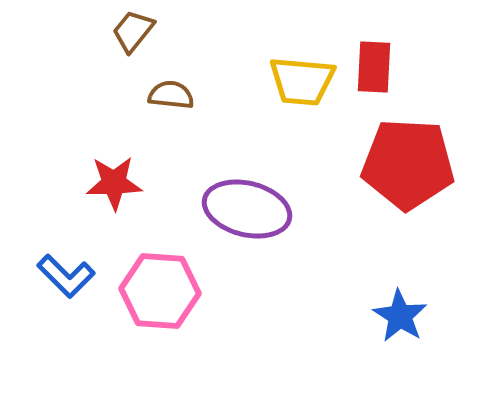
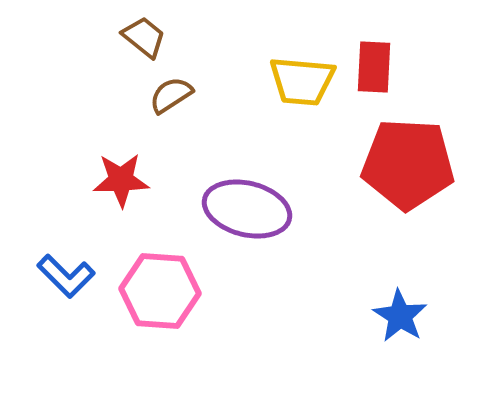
brown trapezoid: moved 11 px right, 6 px down; rotated 90 degrees clockwise
brown semicircle: rotated 39 degrees counterclockwise
red star: moved 7 px right, 3 px up
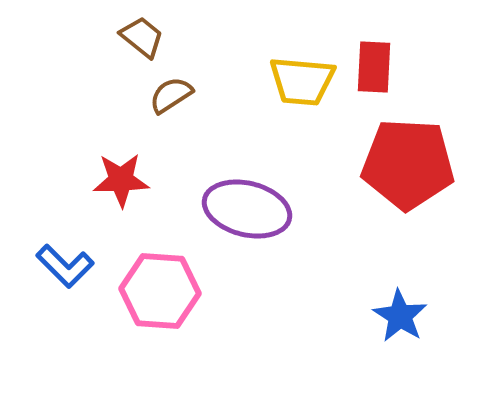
brown trapezoid: moved 2 px left
blue L-shape: moved 1 px left, 10 px up
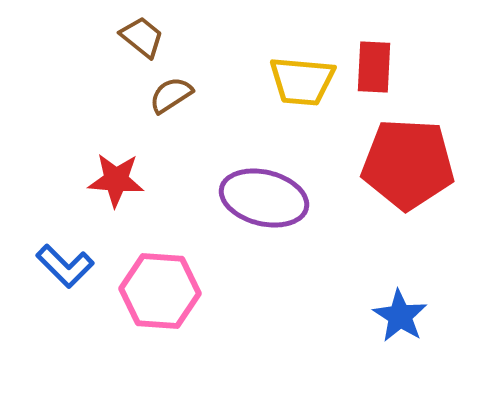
red star: moved 5 px left; rotated 6 degrees clockwise
purple ellipse: moved 17 px right, 11 px up
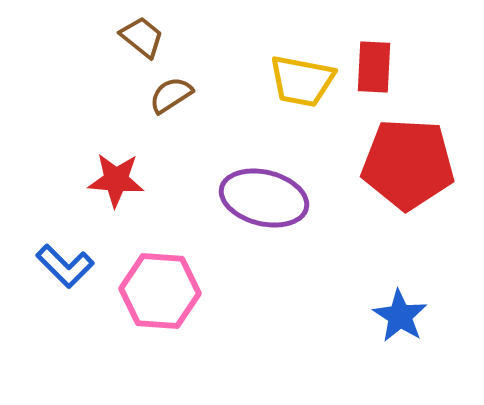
yellow trapezoid: rotated 6 degrees clockwise
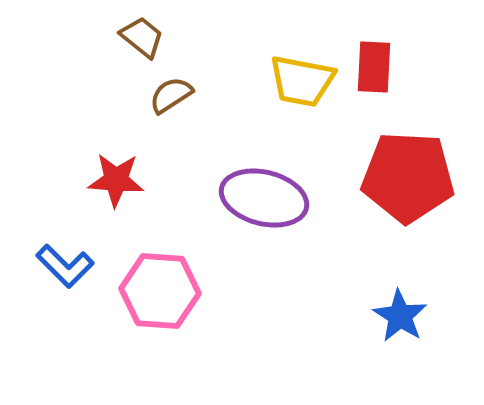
red pentagon: moved 13 px down
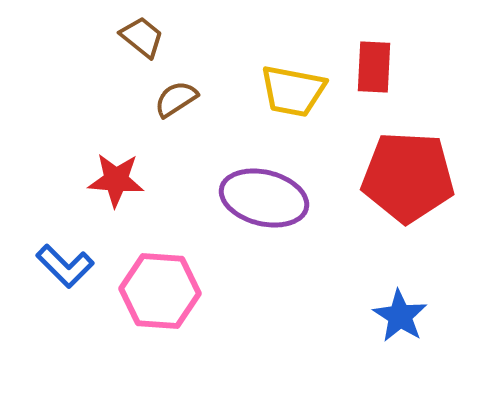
yellow trapezoid: moved 9 px left, 10 px down
brown semicircle: moved 5 px right, 4 px down
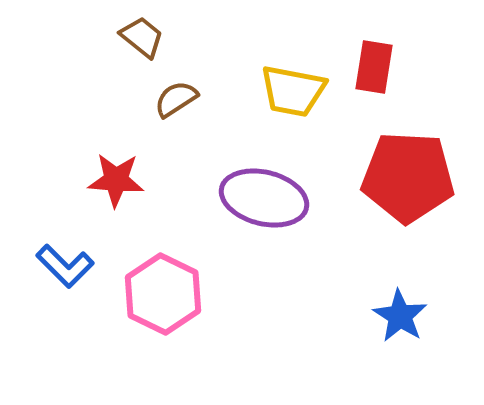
red rectangle: rotated 6 degrees clockwise
pink hexagon: moved 3 px right, 3 px down; rotated 22 degrees clockwise
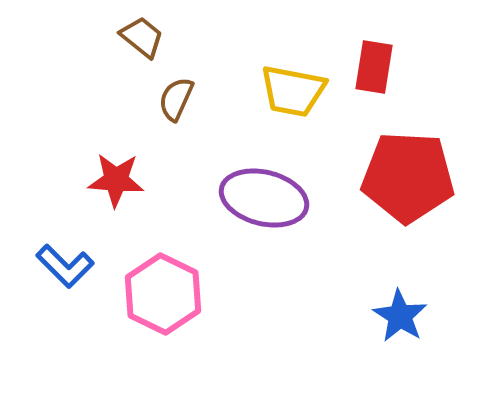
brown semicircle: rotated 33 degrees counterclockwise
